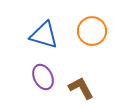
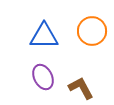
blue triangle: moved 1 px down; rotated 16 degrees counterclockwise
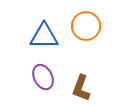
orange circle: moved 6 px left, 5 px up
brown L-shape: rotated 132 degrees counterclockwise
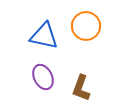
blue triangle: rotated 12 degrees clockwise
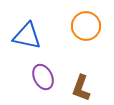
blue triangle: moved 17 px left
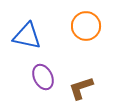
brown L-shape: rotated 52 degrees clockwise
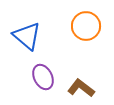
blue triangle: rotated 28 degrees clockwise
brown L-shape: rotated 56 degrees clockwise
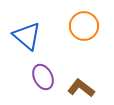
orange circle: moved 2 px left
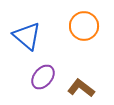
purple ellipse: rotated 65 degrees clockwise
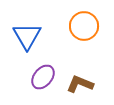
blue triangle: rotated 20 degrees clockwise
brown L-shape: moved 1 px left, 4 px up; rotated 16 degrees counterclockwise
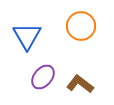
orange circle: moved 3 px left
brown L-shape: rotated 16 degrees clockwise
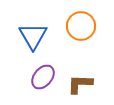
blue triangle: moved 6 px right
brown L-shape: rotated 36 degrees counterclockwise
